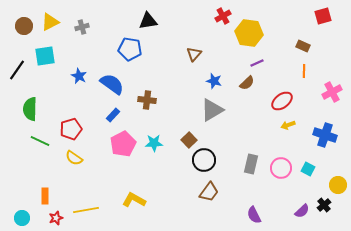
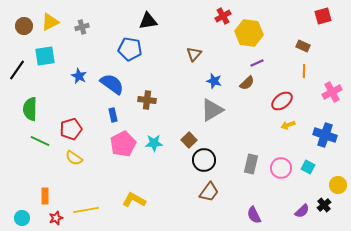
blue rectangle at (113, 115): rotated 56 degrees counterclockwise
cyan square at (308, 169): moved 2 px up
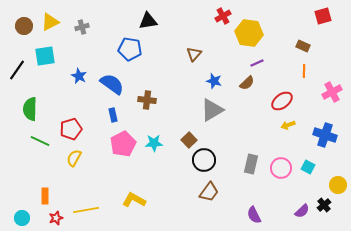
yellow semicircle at (74, 158): rotated 84 degrees clockwise
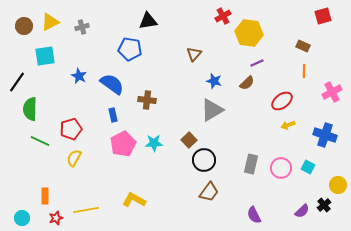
black line at (17, 70): moved 12 px down
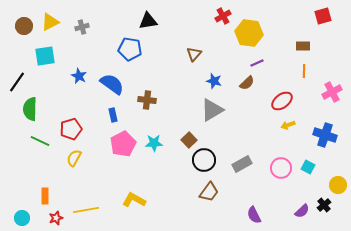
brown rectangle at (303, 46): rotated 24 degrees counterclockwise
gray rectangle at (251, 164): moved 9 px left; rotated 48 degrees clockwise
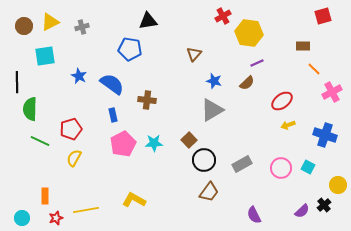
orange line at (304, 71): moved 10 px right, 2 px up; rotated 48 degrees counterclockwise
black line at (17, 82): rotated 35 degrees counterclockwise
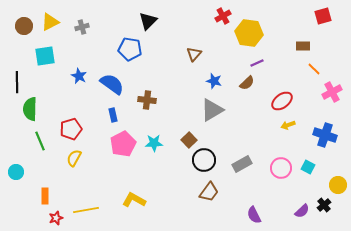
black triangle at (148, 21): rotated 36 degrees counterclockwise
green line at (40, 141): rotated 42 degrees clockwise
cyan circle at (22, 218): moved 6 px left, 46 px up
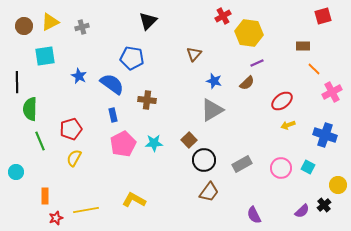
blue pentagon at (130, 49): moved 2 px right, 9 px down
